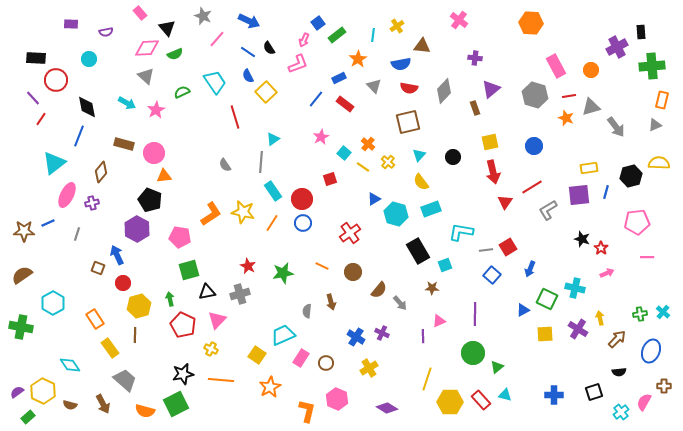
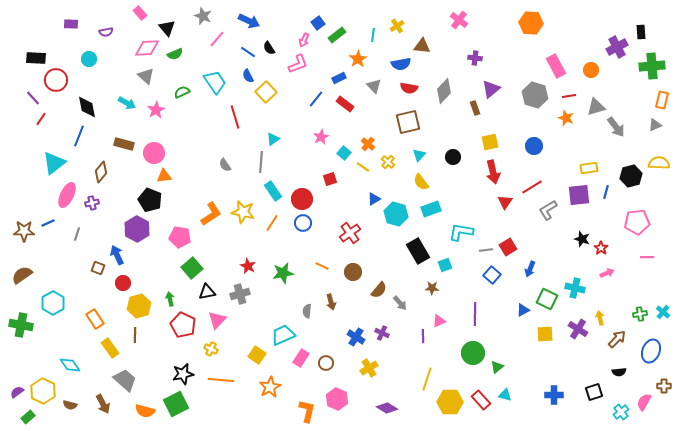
gray triangle at (591, 107): moved 5 px right
green square at (189, 270): moved 3 px right, 2 px up; rotated 25 degrees counterclockwise
green cross at (21, 327): moved 2 px up
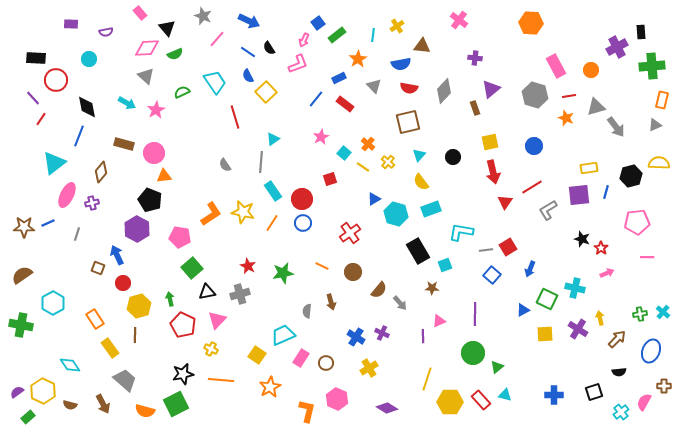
brown star at (24, 231): moved 4 px up
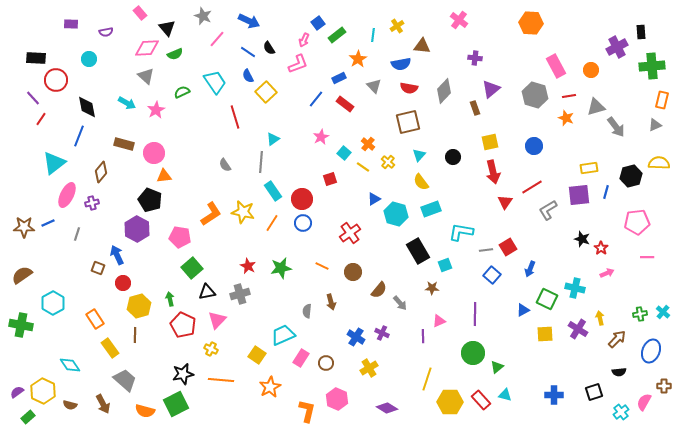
green star at (283, 273): moved 2 px left, 5 px up
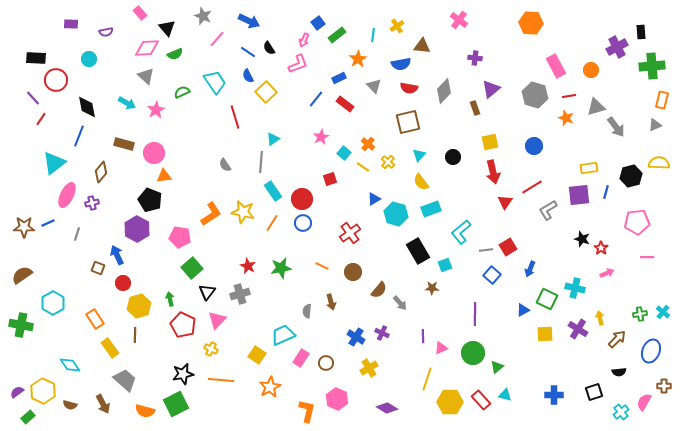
cyan L-shape at (461, 232): rotated 50 degrees counterclockwise
black triangle at (207, 292): rotated 42 degrees counterclockwise
pink triangle at (439, 321): moved 2 px right, 27 px down
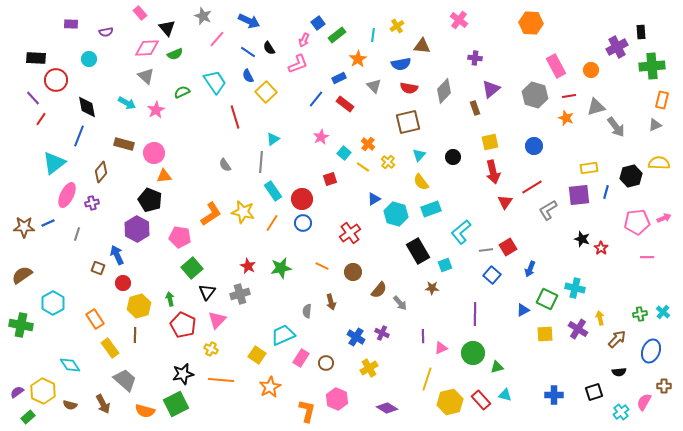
pink arrow at (607, 273): moved 57 px right, 55 px up
green triangle at (497, 367): rotated 24 degrees clockwise
yellow hexagon at (450, 402): rotated 15 degrees counterclockwise
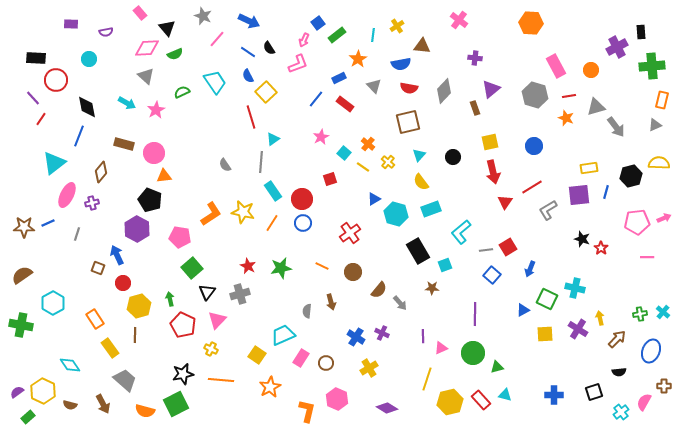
red line at (235, 117): moved 16 px right
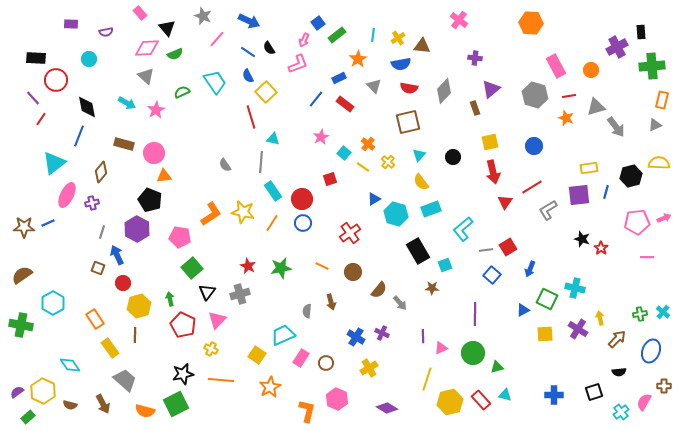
yellow cross at (397, 26): moved 1 px right, 12 px down
cyan triangle at (273, 139): rotated 48 degrees clockwise
cyan L-shape at (461, 232): moved 2 px right, 3 px up
gray line at (77, 234): moved 25 px right, 2 px up
